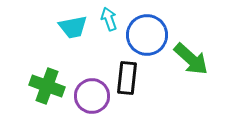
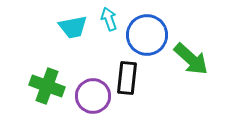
purple circle: moved 1 px right
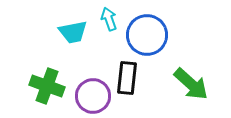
cyan trapezoid: moved 5 px down
green arrow: moved 25 px down
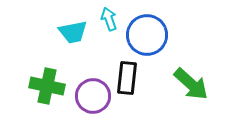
green cross: rotated 8 degrees counterclockwise
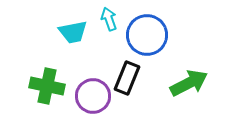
black rectangle: rotated 16 degrees clockwise
green arrow: moved 2 px left, 1 px up; rotated 69 degrees counterclockwise
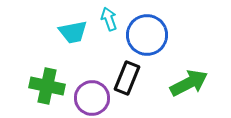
purple circle: moved 1 px left, 2 px down
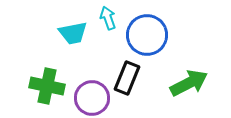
cyan arrow: moved 1 px left, 1 px up
cyan trapezoid: moved 1 px down
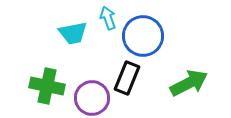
blue circle: moved 4 px left, 1 px down
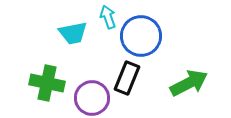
cyan arrow: moved 1 px up
blue circle: moved 2 px left
green cross: moved 3 px up
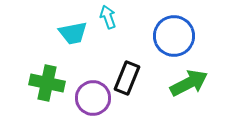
blue circle: moved 33 px right
purple circle: moved 1 px right
